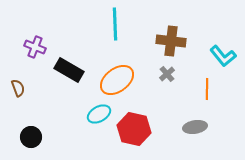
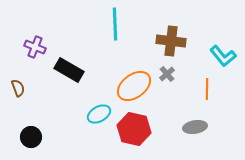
orange ellipse: moved 17 px right, 6 px down
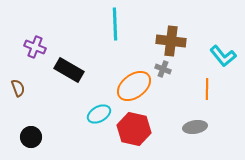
gray cross: moved 4 px left, 5 px up; rotated 28 degrees counterclockwise
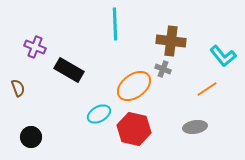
orange line: rotated 55 degrees clockwise
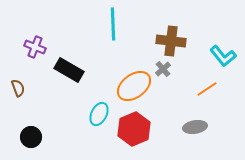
cyan line: moved 2 px left
gray cross: rotated 28 degrees clockwise
cyan ellipse: rotated 35 degrees counterclockwise
red hexagon: rotated 24 degrees clockwise
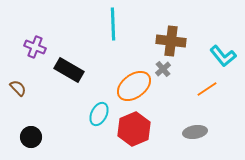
brown semicircle: rotated 24 degrees counterclockwise
gray ellipse: moved 5 px down
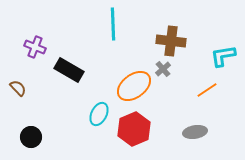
cyan L-shape: rotated 120 degrees clockwise
orange line: moved 1 px down
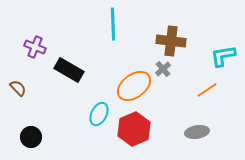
gray ellipse: moved 2 px right
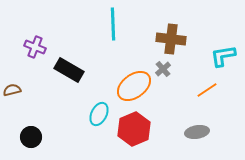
brown cross: moved 2 px up
brown semicircle: moved 6 px left, 2 px down; rotated 60 degrees counterclockwise
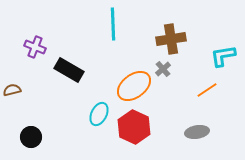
brown cross: rotated 16 degrees counterclockwise
red hexagon: moved 2 px up; rotated 12 degrees counterclockwise
